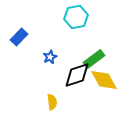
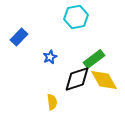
black diamond: moved 4 px down
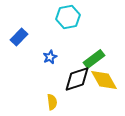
cyan hexagon: moved 8 px left
